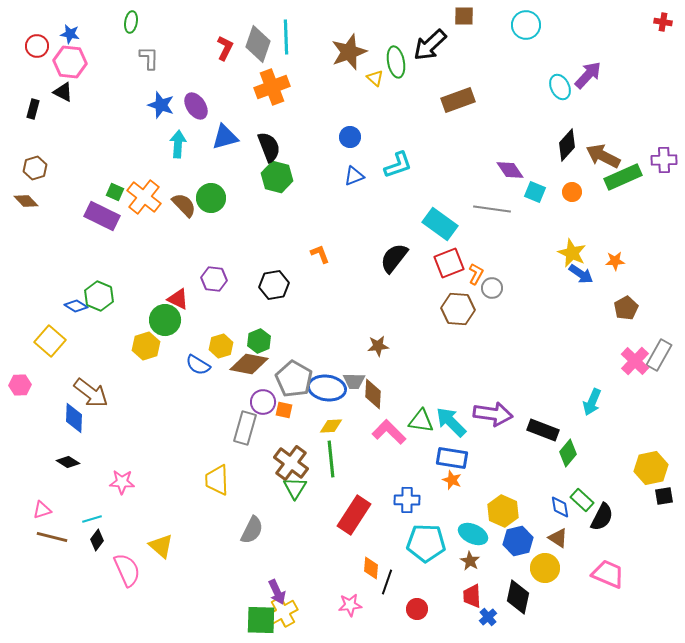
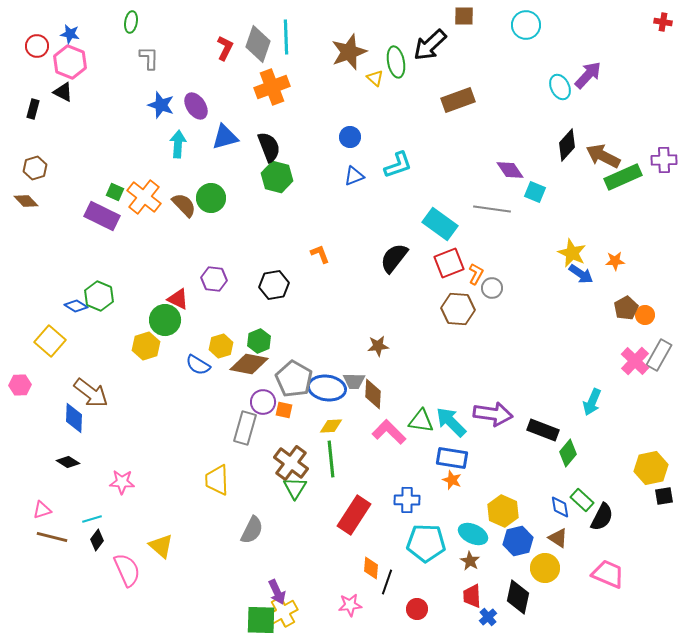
pink hexagon at (70, 62): rotated 16 degrees clockwise
orange circle at (572, 192): moved 73 px right, 123 px down
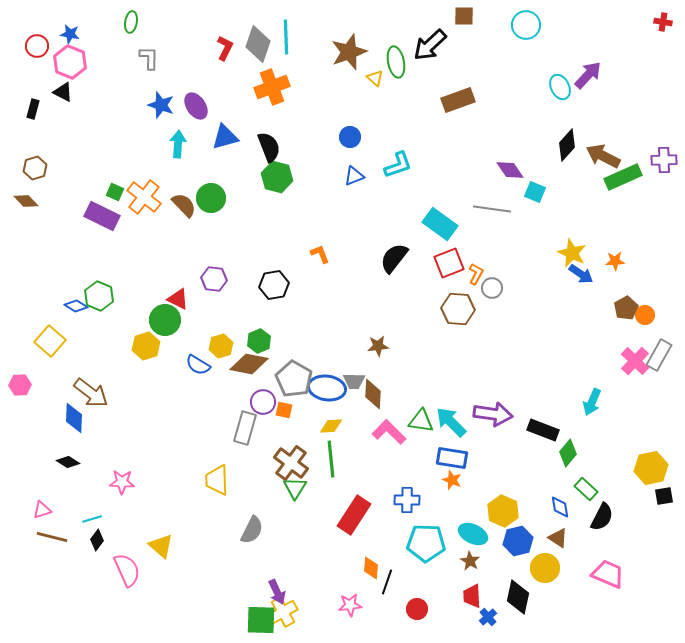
green rectangle at (582, 500): moved 4 px right, 11 px up
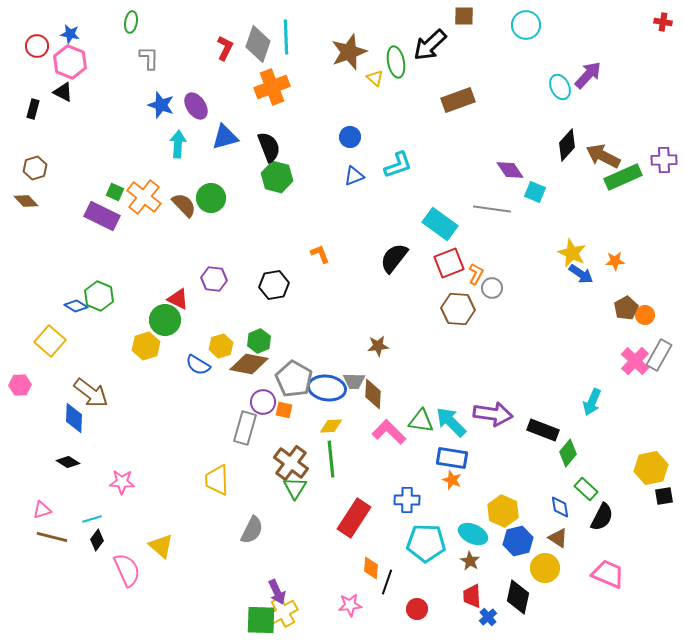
red rectangle at (354, 515): moved 3 px down
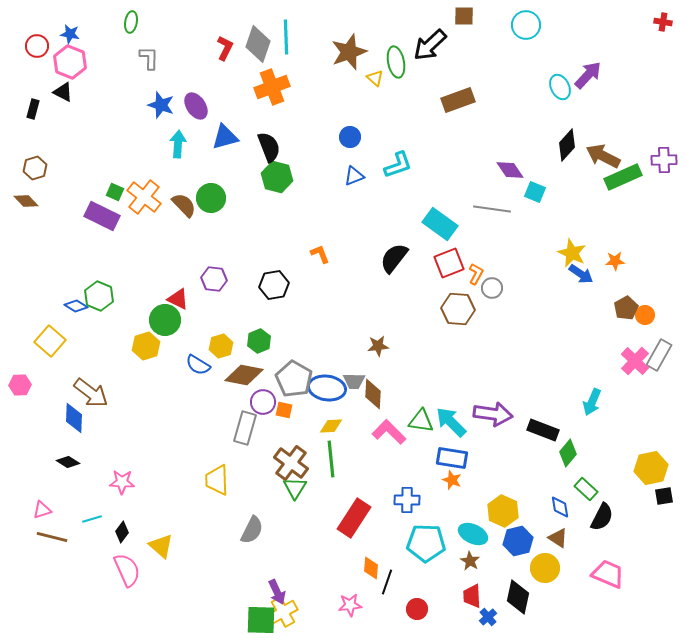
brown diamond at (249, 364): moved 5 px left, 11 px down
black diamond at (97, 540): moved 25 px right, 8 px up
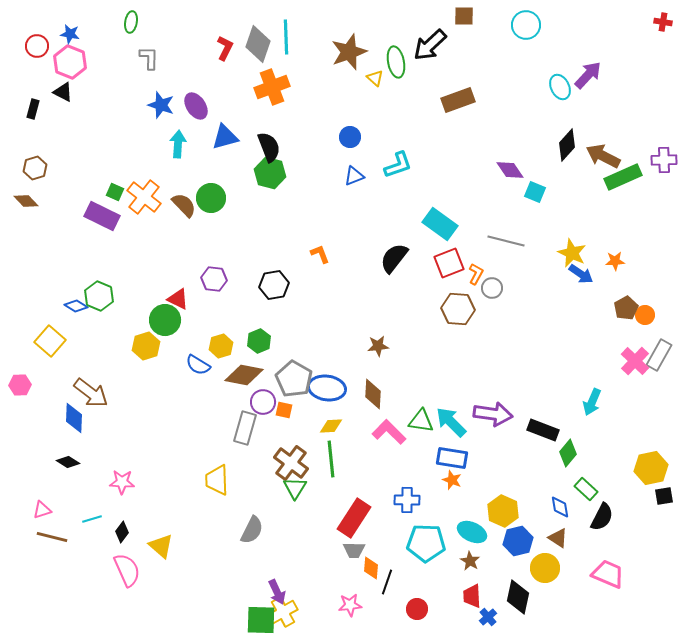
green hexagon at (277, 177): moved 7 px left, 4 px up
gray line at (492, 209): moved 14 px right, 32 px down; rotated 6 degrees clockwise
gray trapezoid at (354, 381): moved 169 px down
cyan ellipse at (473, 534): moved 1 px left, 2 px up
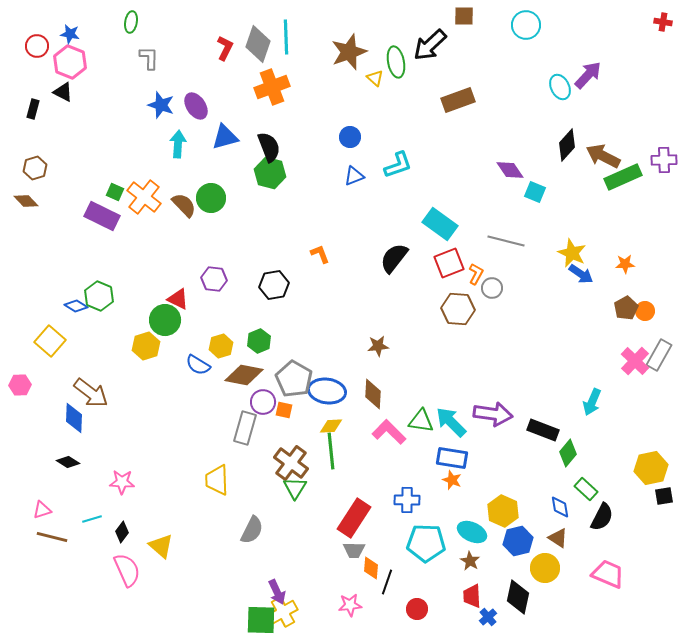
orange star at (615, 261): moved 10 px right, 3 px down
orange circle at (645, 315): moved 4 px up
blue ellipse at (327, 388): moved 3 px down
green line at (331, 459): moved 8 px up
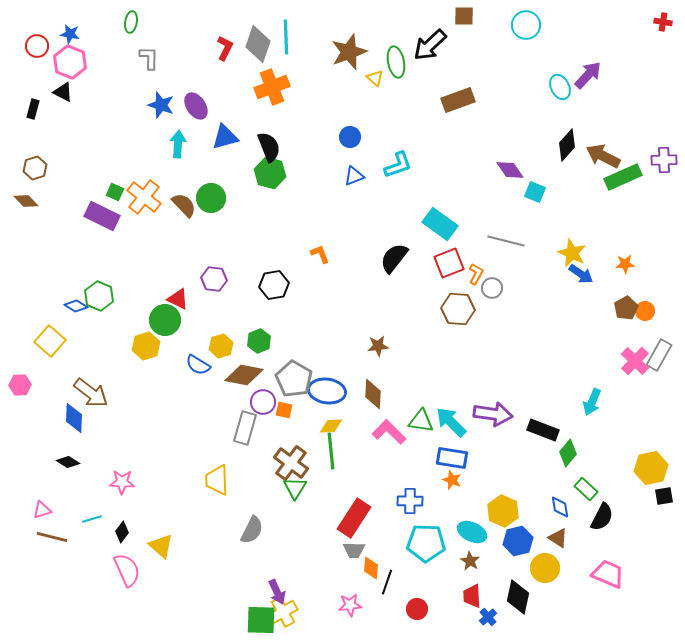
blue cross at (407, 500): moved 3 px right, 1 px down
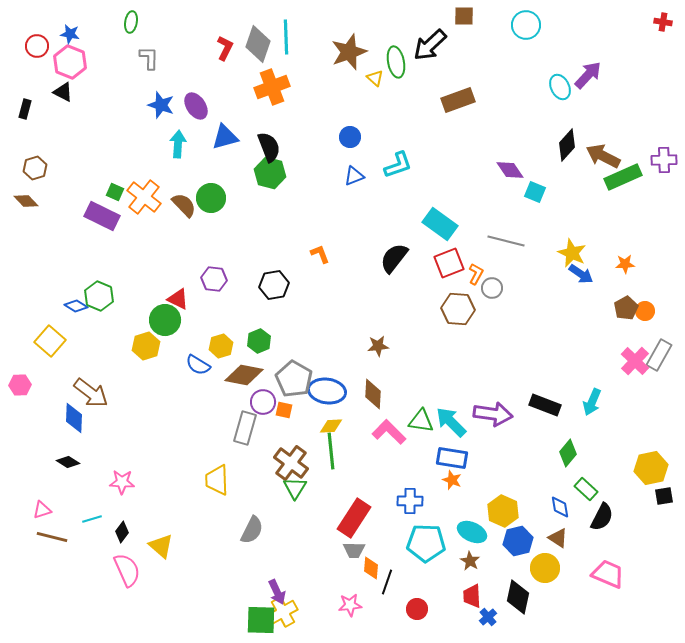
black rectangle at (33, 109): moved 8 px left
black rectangle at (543, 430): moved 2 px right, 25 px up
